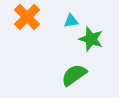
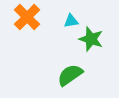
green semicircle: moved 4 px left
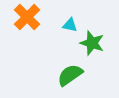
cyan triangle: moved 1 px left, 4 px down; rotated 21 degrees clockwise
green star: moved 1 px right, 4 px down
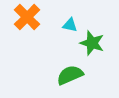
green semicircle: rotated 12 degrees clockwise
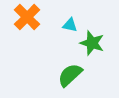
green semicircle: rotated 20 degrees counterclockwise
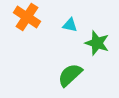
orange cross: rotated 12 degrees counterclockwise
green star: moved 5 px right
